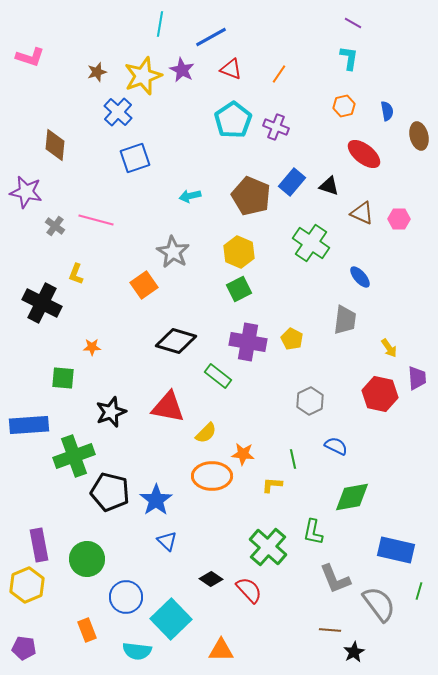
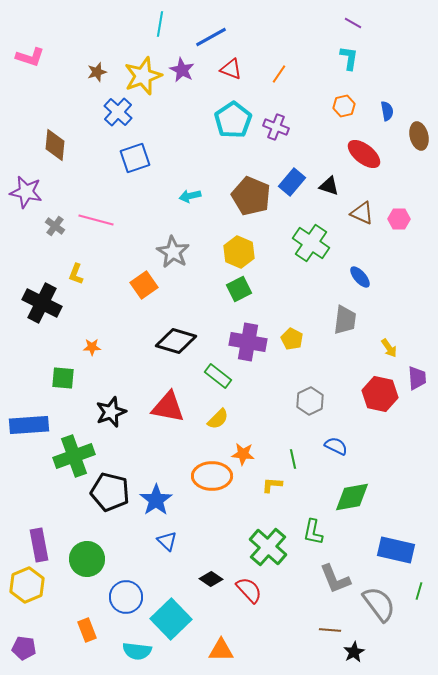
yellow semicircle at (206, 433): moved 12 px right, 14 px up
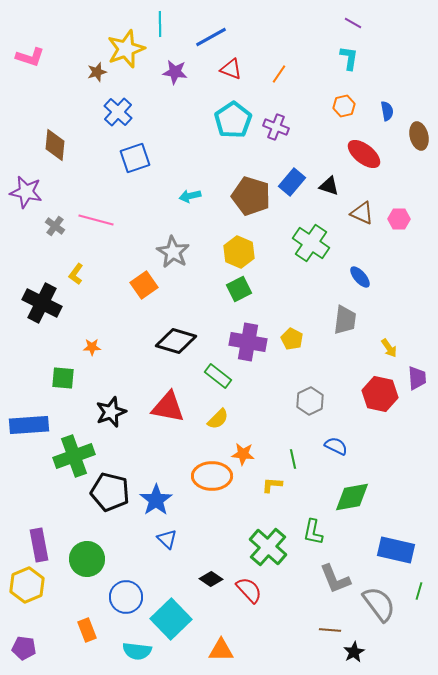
cyan line at (160, 24): rotated 10 degrees counterclockwise
purple star at (182, 70): moved 7 px left, 2 px down; rotated 20 degrees counterclockwise
yellow star at (143, 76): moved 17 px left, 27 px up
brown pentagon at (251, 196): rotated 6 degrees counterclockwise
yellow L-shape at (76, 274): rotated 15 degrees clockwise
blue triangle at (167, 541): moved 2 px up
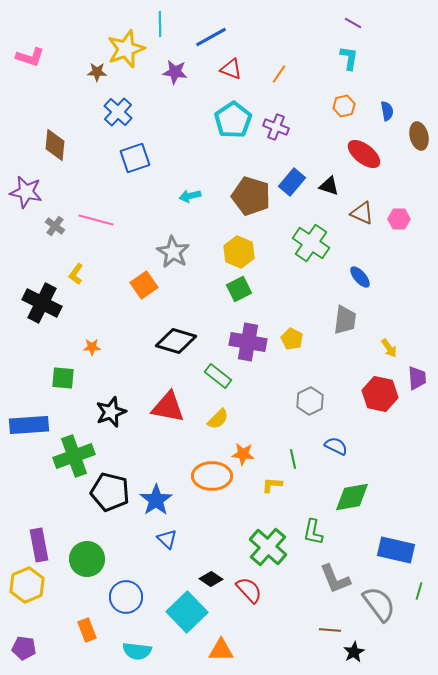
brown star at (97, 72): rotated 18 degrees clockwise
cyan square at (171, 619): moved 16 px right, 7 px up
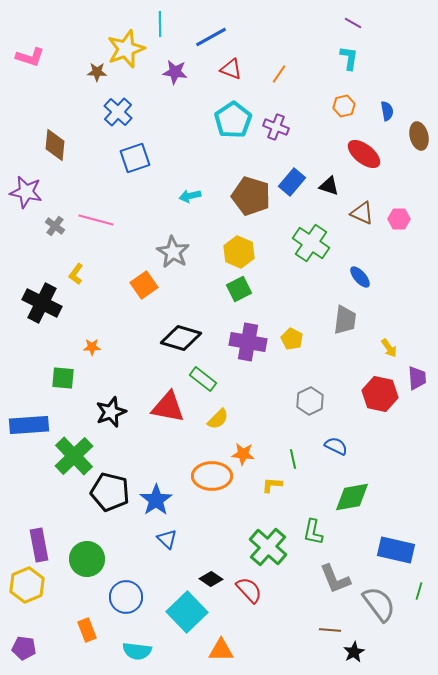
black diamond at (176, 341): moved 5 px right, 3 px up
green rectangle at (218, 376): moved 15 px left, 3 px down
green cross at (74, 456): rotated 24 degrees counterclockwise
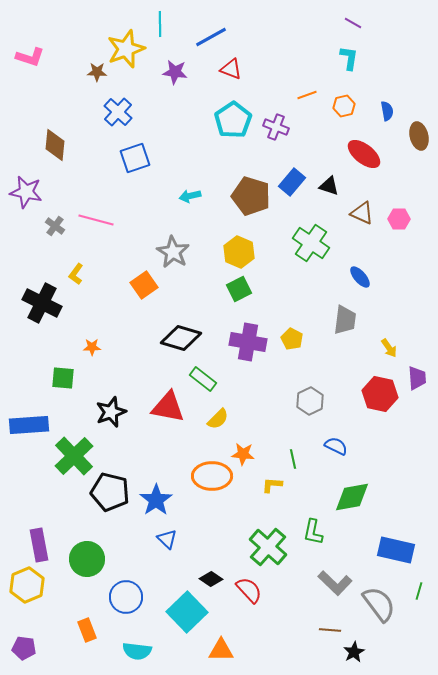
orange line at (279, 74): moved 28 px right, 21 px down; rotated 36 degrees clockwise
gray L-shape at (335, 579): moved 4 px down; rotated 24 degrees counterclockwise
